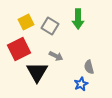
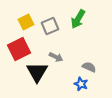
green arrow: rotated 30 degrees clockwise
gray square: rotated 36 degrees clockwise
gray arrow: moved 1 px down
gray semicircle: rotated 128 degrees clockwise
blue star: rotated 24 degrees counterclockwise
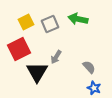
green arrow: rotated 72 degrees clockwise
gray square: moved 2 px up
gray arrow: rotated 96 degrees clockwise
gray semicircle: rotated 24 degrees clockwise
blue star: moved 13 px right, 4 px down
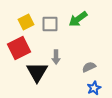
green arrow: rotated 48 degrees counterclockwise
gray square: rotated 24 degrees clockwise
red square: moved 1 px up
gray arrow: rotated 32 degrees counterclockwise
gray semicircle: rotated 72 degrees counterclockwise
blue star: rotated 24 degrees clockwise
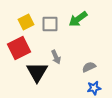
gray arrow: rotated 24 degrees counterclockwise
blue star: rotated 16 degrees clockwise
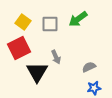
yellow square: moved 3 px left; rotated 28 degrees counterclockwise
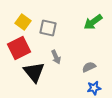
green arrow: moved 15 px right, 3 px down
gray square: moved 2 px left, 4 px down; rotated 12 degrees clockwise
black triangle: moved 3 px left; rotated 10 degrees counterclockwise
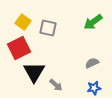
gray arrow: moved 28 px down; rotated 24 degrees counterclockwise
gray semicircle: moved 3 px right, 4 px up
black triangle: rotated 10 degrees clockwise
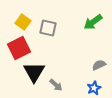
gray semicircle: moved 7 px right, 2 px down
blue star: rotated 16 degrees counterclockwise
